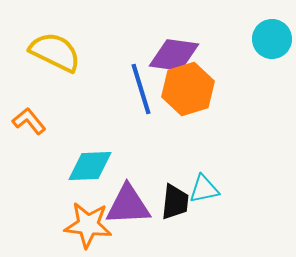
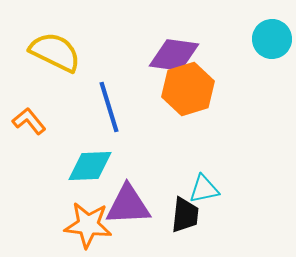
blue line: moved 32 px left, 18 px down
black trapezoid: moved 10 px right, 13 px down
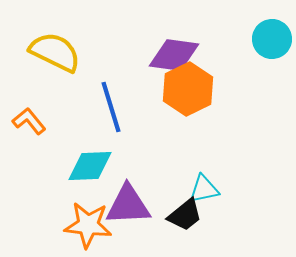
orange hexagon: rotated 9 degrees counterclockwise
blue line: moved 2 px right
black trapezoid: rotated 45 degrees clockwise
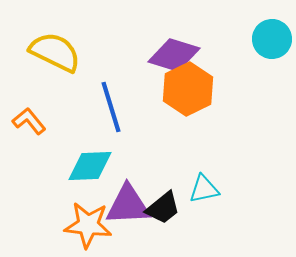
purple diamond: rotated 9 degrees clockwise
black trapezoid: moved 22 px left, 7 px up
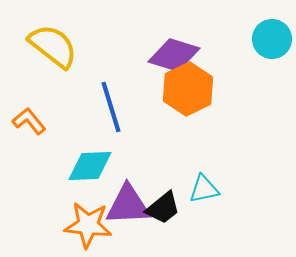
yellow semicircle: moved 2 px left, 6 px up; rotated 12 degrees clockwise
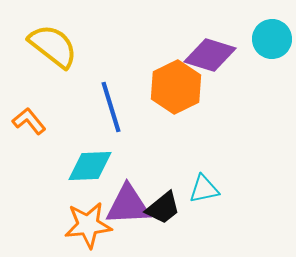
purple diamond: moved 36 px right
orange hexagon: moved 12 px left, 2 px up
orange star: rotated 12 degrees counterclockwise
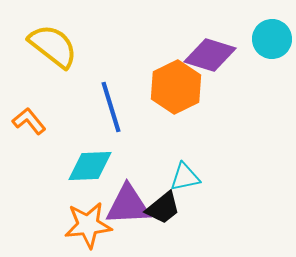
cyan triangle: moved 19 px left, 12 px up
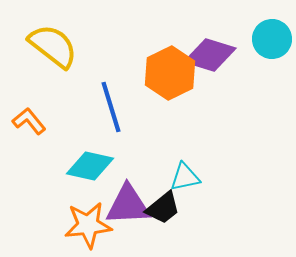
orange hexagon: moved 6 px left, 14 px up
cyan diamond: rotated 15 degrees clockwise
